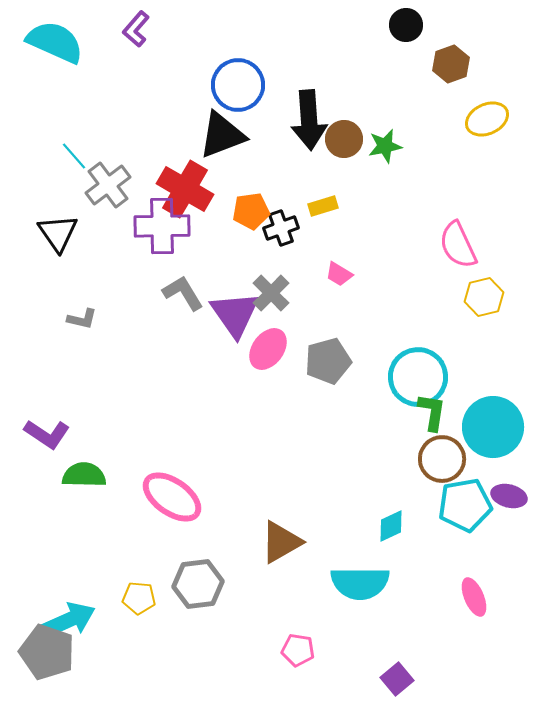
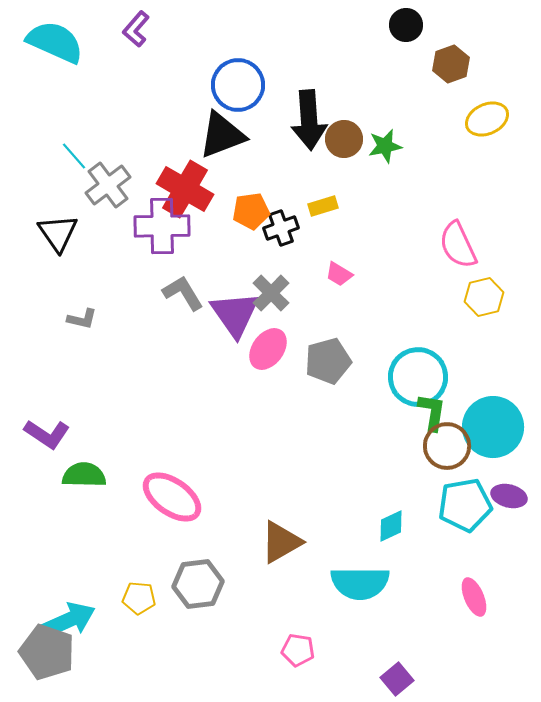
brown circle at (442, 459): moved 5 px right, 13 px up
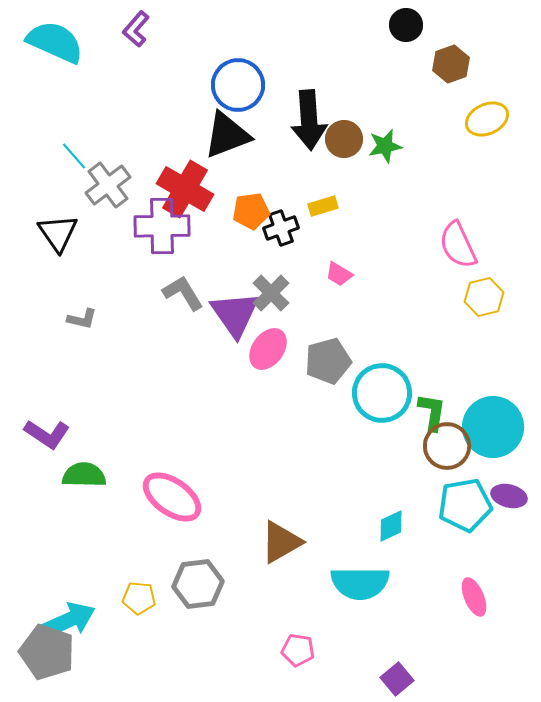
black triangle at (222, 135): moved 5 px right
cyan circle at (418, 377): moved 36 px left, 16 px down
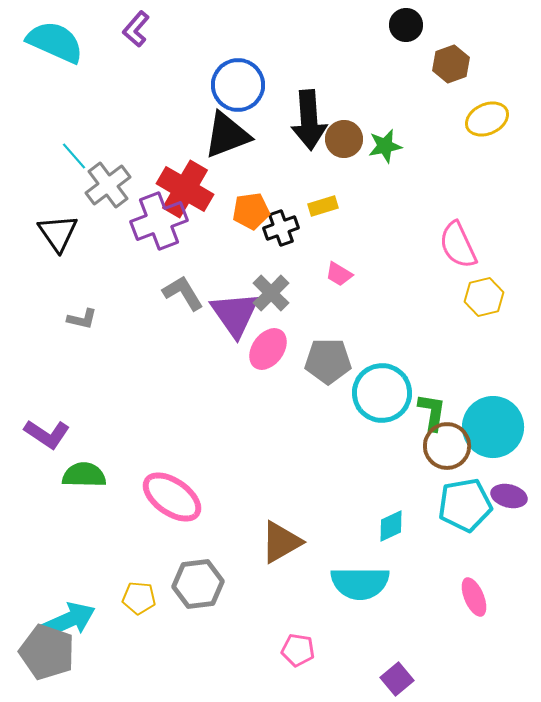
purple cross at (162, 226): moved 3 px left, 5 px up; rotated 20 degrees counterclockwise
gray pentagon at (328, 361): rotated 15 degrees clockwise
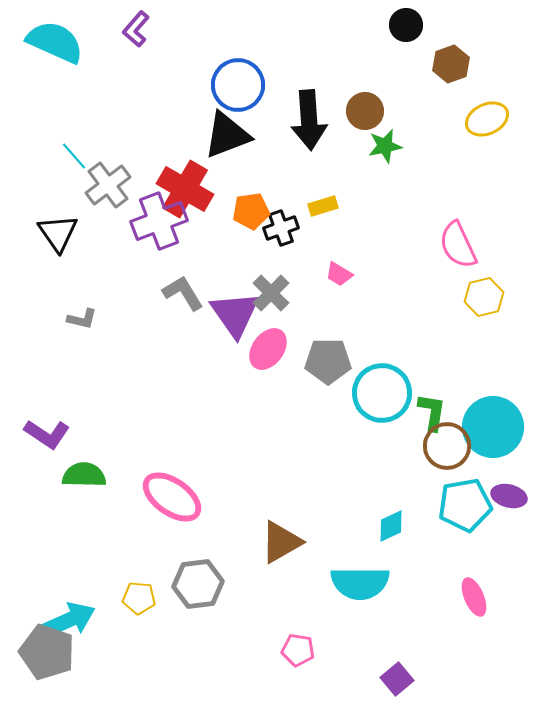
brown circle at (344, 139): moved 21 px right, 28 px up
